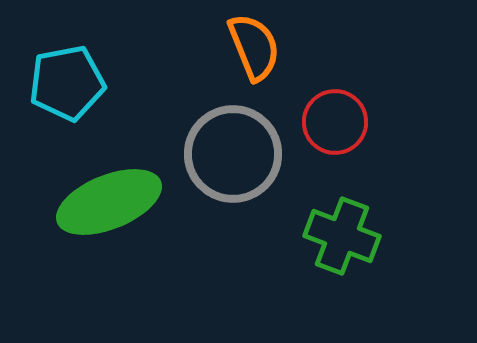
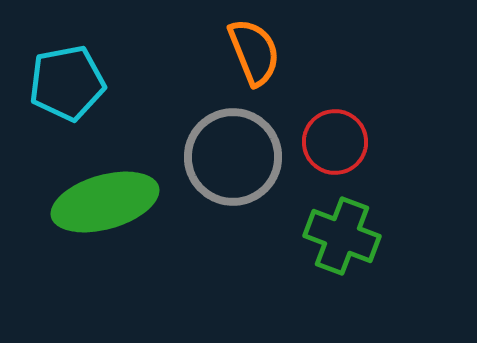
orange semicircle: moved 5 px down
red circle: moved 20 px down
gray circle: moved 3 px down
green ellipse: moved 4 px left; rotated 6 degrees clockwise
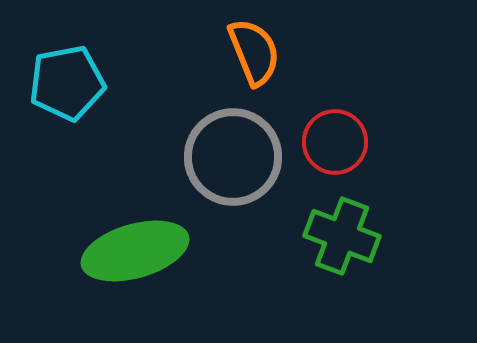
green ellipse: moved 30 px right, 49 px down
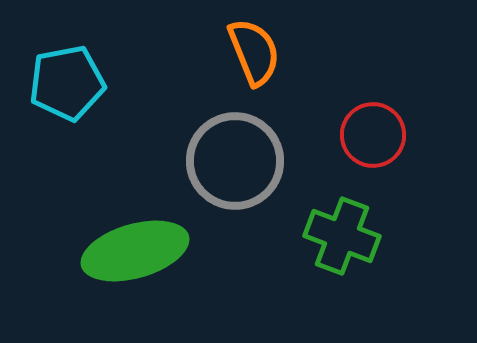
red circle: moved 38 px right, 7 px up
gray circle: moved 2 px right, 4 px down
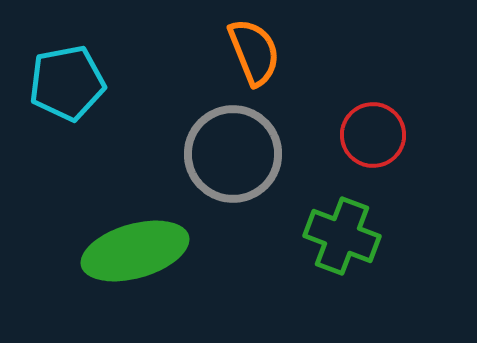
gray circle: moved 2 px left, 7 px up
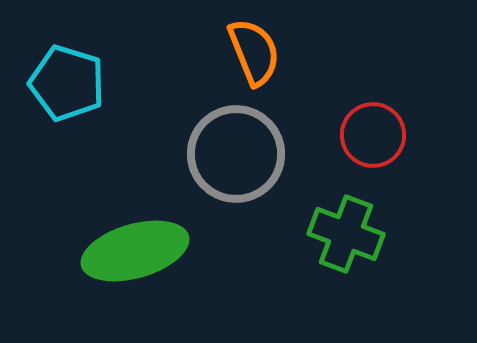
cyan pentagon: rotated 28 degrees clockwise
gray circle: moved 3 px right
green cross: moved 4 px right, 2 px up
